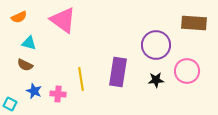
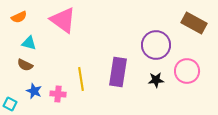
brown rectangle: rotated 25 degrees clockwise
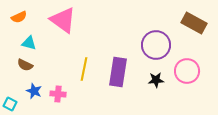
yellow line: moved 3 px right, 10 px up; rotated 20 degrees clockwise
